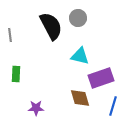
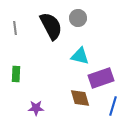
gray line: moved 5 px right, 7 px up
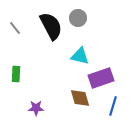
gray line: rotated 32 degrees counterclockwise
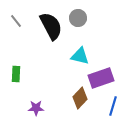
gray line: moved 1 px right, 7 px up
brown diamond: rotated 60 degrees clockwise
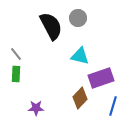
gray line: moved 33 px down
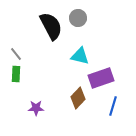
brown diamond: moved 2 px left
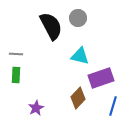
gray line: rotated 48 degrees counterclockwise
green rectangle: moved 1 px down
purple star: rotated 28 degrees counterclockwise
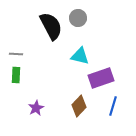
brown diamond: moved 1 px right, 8 px down
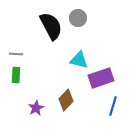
cyan triangle: moved 1 px left, 4 px down
brown diamond: moved 13 px left, 6 px up
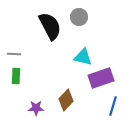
gray circle: moved 1 px right, 1 px up
black semicircle: moved 1 px left
gray line: moved 2 px left
cyan triangle: moved 4 px right, 3 px up
green rectangle: moved 1 px down
purple star: rotated 28 degrees clockwise
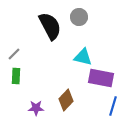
gray line: rotated 48 degrees counterclockwise
purple rectangle: rotated 30 degrees clockwise
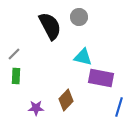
blue line: moved 6 px right, 1 px down
